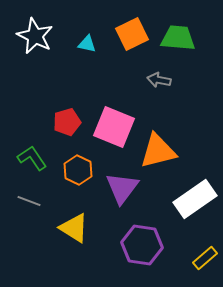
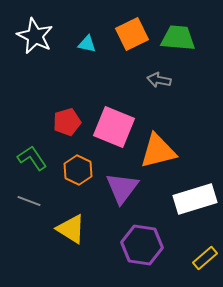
white rectangle: rotated 18 degrees clockwise
yellow triangle: moved 3 px left, 1 px down
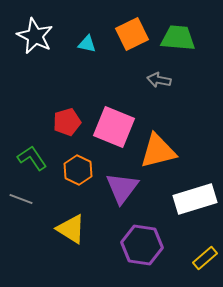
gray line: moved 8 px left, 2 px up
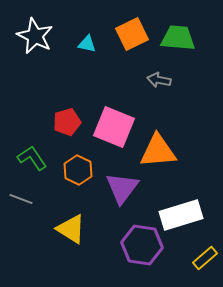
orange triangle: rotated 9 degrees clockwise
white rectangle: moved 14 px left, 16 px down
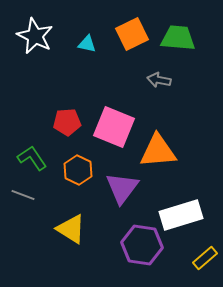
red pentagon: rotated 12 degrees clockwise
gray line: moved 2 px right, 4 px up
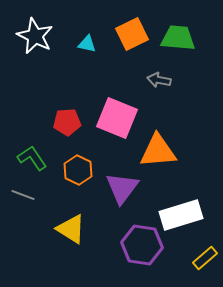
pink square: moved 3 px right, 9 px up
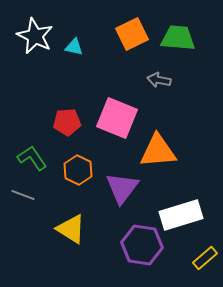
cyan triangle: moved 13 px left, 3 px down
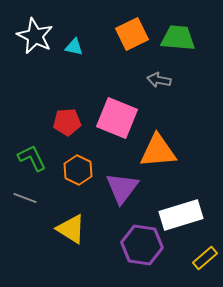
green L-shape: rotated 8 degrees clockwise
gray line: moved 2 px right, 3 px down
